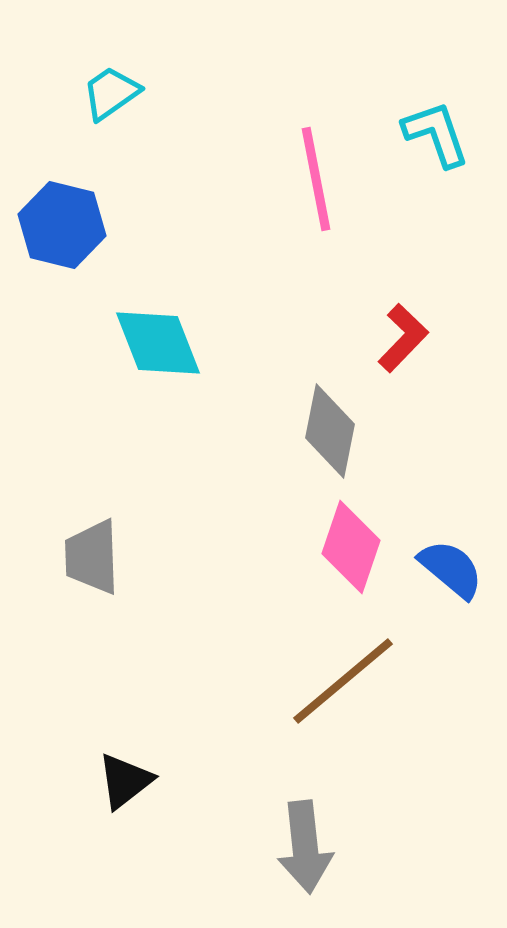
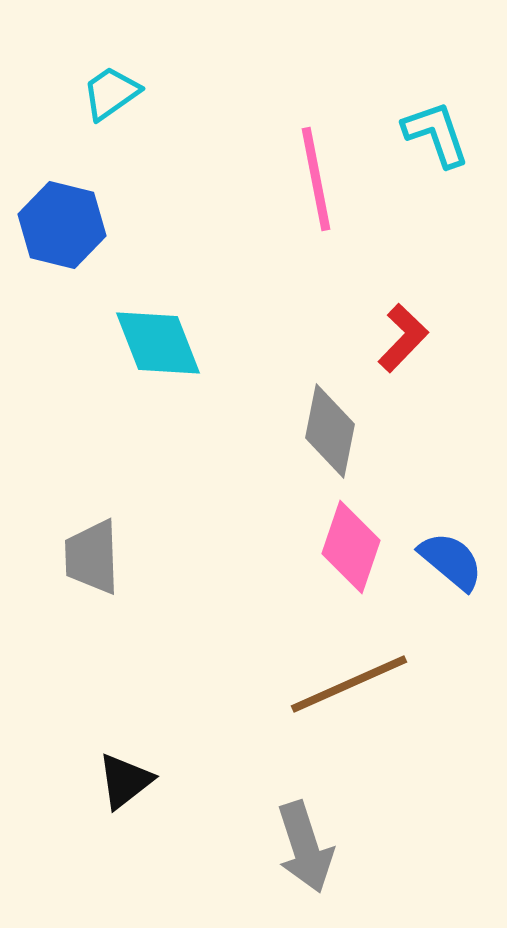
blue semicircle: moved 8 px up
brown line: moved 6 px right, 3 px down; rotated 16 degrees clockwise
gray arrow: rotated 12 degrees counterclockwise
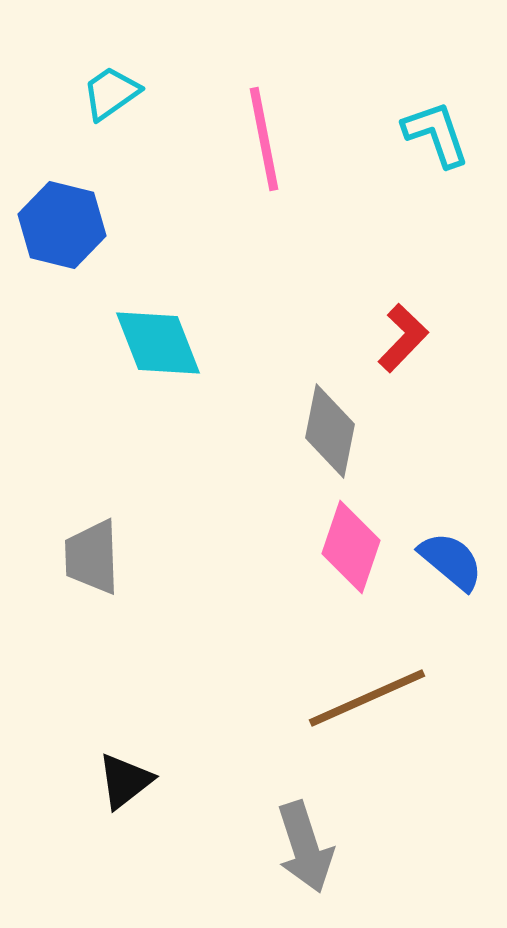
pink line: moved 52 px left, 40 px up
brown line: moved 18 px right, 14 px down
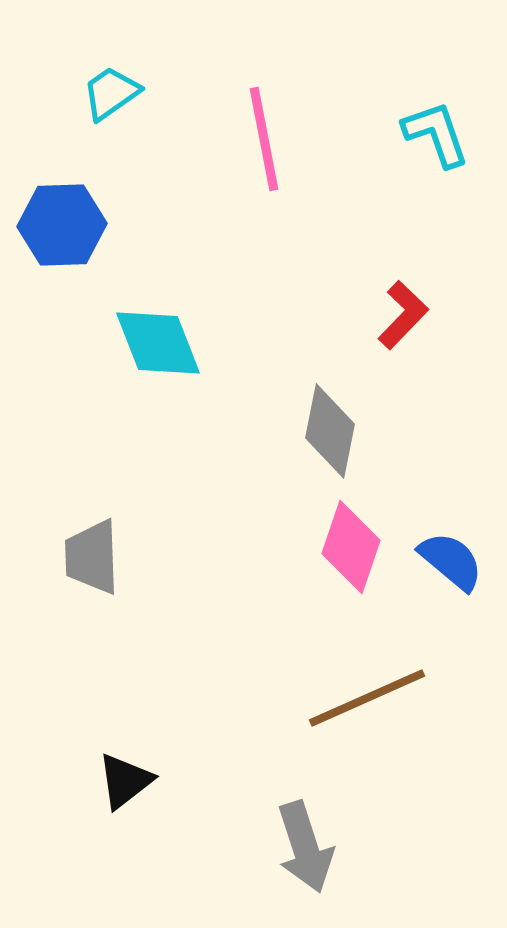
blue hexagon: rotated 16 degrees counterclockwise
red L-shape: moved 23 px up
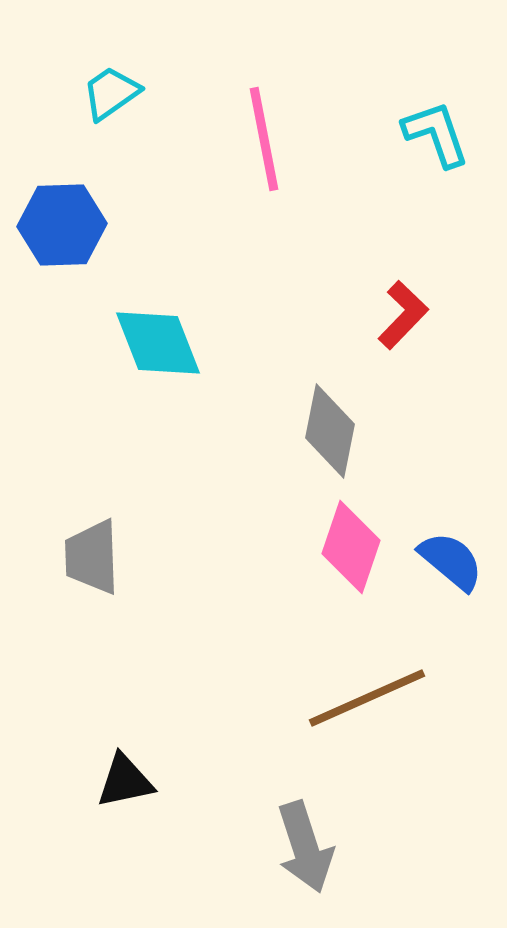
black triangle: rotated 26 degrees clockwise
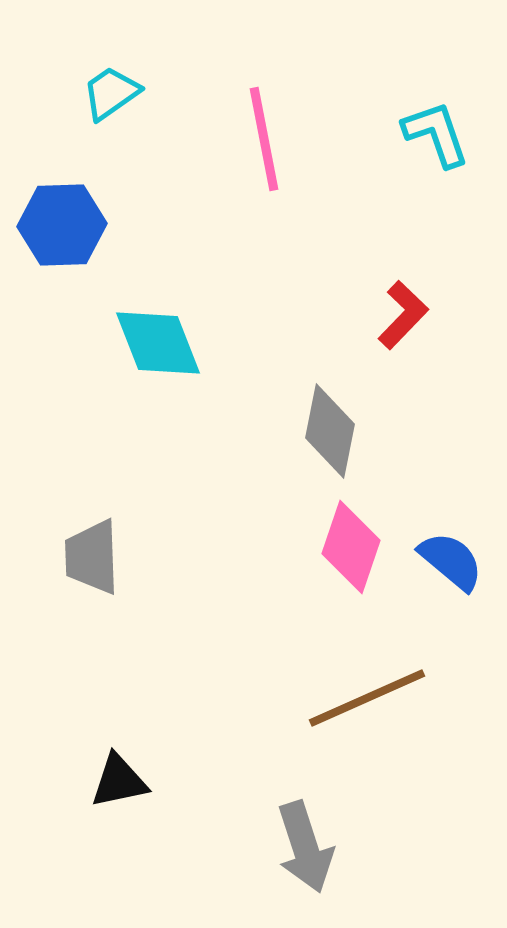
black triangle: moved 6 px left
